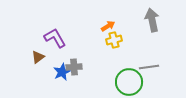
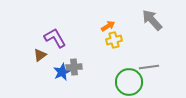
gray arrow: rotated 30 degrees counterclockwise
brown triangle: moved 2 px right, 2 px up
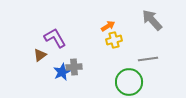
gray line: moved 1 px left, 8 px up
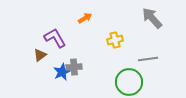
gray arrow: moved 2 px up
orange arrow: moved 23 px left, 8 px up
yellow cross: moved 1 px right
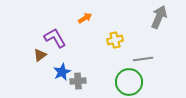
gray arrow: moved 7 px right, 1 px up; rotated 65 degrees clockwise
gray line: moved 5 px left
gray cross: moved 4 px right, 14 px down
